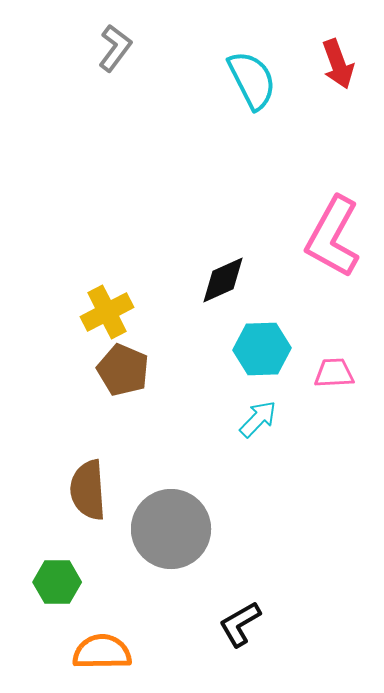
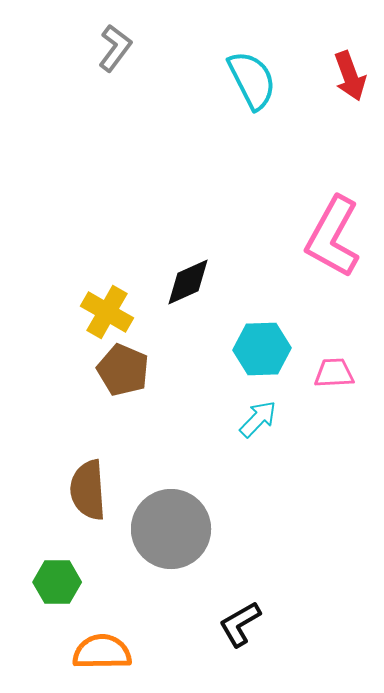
red arrow: moved 12 px right, 12 px down
black diamond: moved 35 px left, 2 px down
yellow cross: rotated 33 degrees counterclockwise
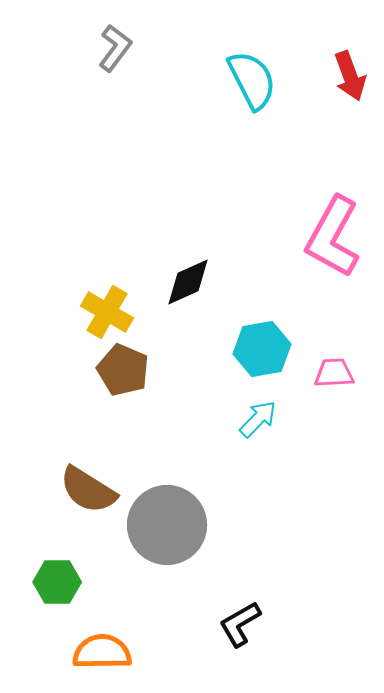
cyan hexagon: rotated 8 degrees counterclockwise
brown semicircle: rotated 54 degrees counterclockwise
gray circle: moved 4 px left, 4 px up
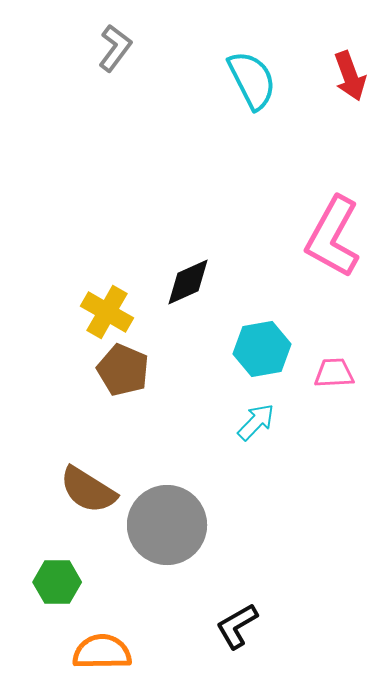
cyan arrow: moved 2 px left, 3 px down
black L-shape: moved 3 px left, 2 px down
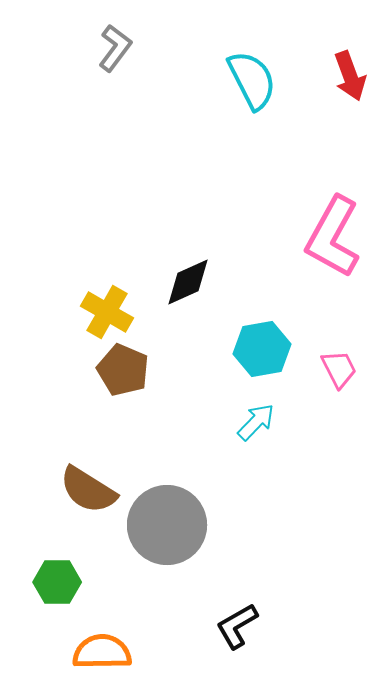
pink trapezoid: moved 5 px right, 4 px up; rotated 66 degrees clockwise
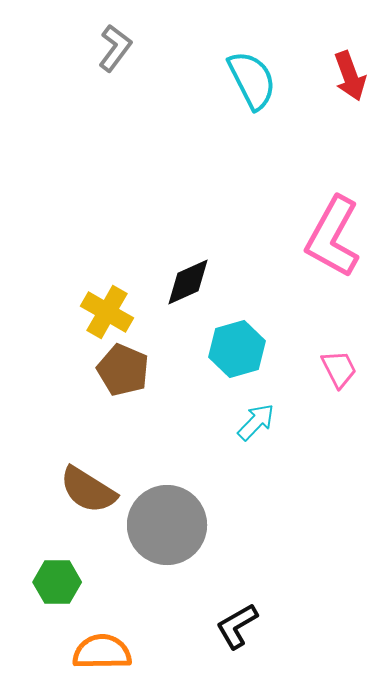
cyan hexagon: moved 25 px left; rotated 6 degrees counterclockwise
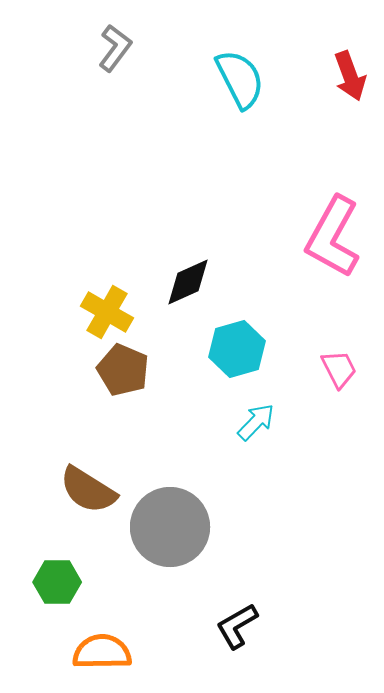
cyan semicircle: moved 12 px left, 1 px up
gray circle: moved 3 px right, 2 px down
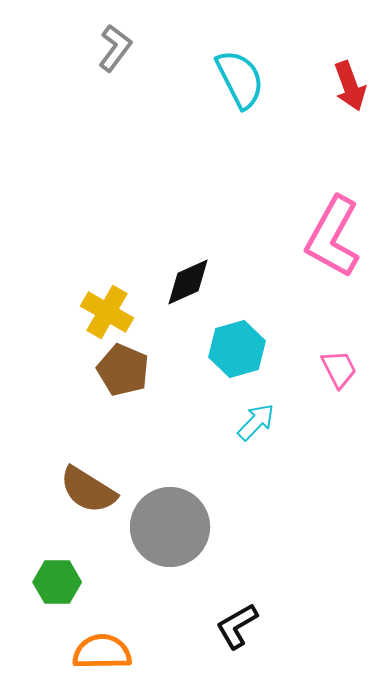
red arrow: moved 10 px down
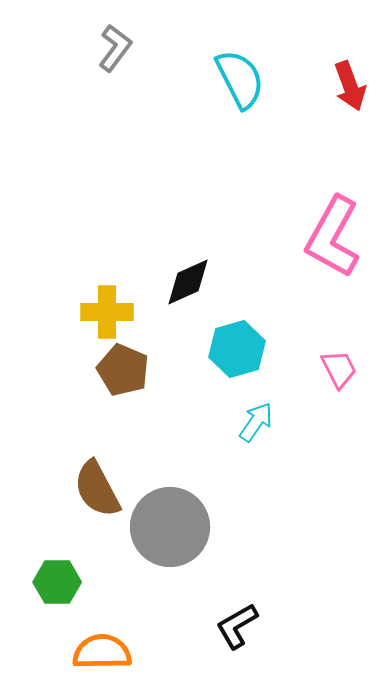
yellow cross: rotated 30 degrees counterclockwise
cyan arrow: rotated 9 degrees counterclockwise
brown semicircle: moved 9 px right, 1 px up; rotated 30 degrees clockwise
